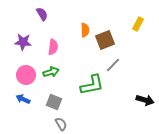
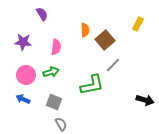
brown square: rotated 18 degrees counterclockwise
pink semicircle: moved 3 px right
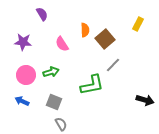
brown square: moved 1 px up
pink semicircle: moved 6 px right, 3 px up; rotated 140 degrees clockwise
blue arrow: moved 1 px left, 2 px down
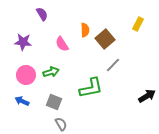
green L-shape: moved 1 px left, 3 px down
black arrow: moved 2 px right, 4 px up; rotated 48 degrees counterclockwise
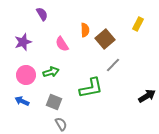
purple star: rotated 24 degrees counterclockwise
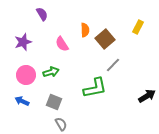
yellow rectangle: moved 3 px down
green L-shape: moved 4 px right
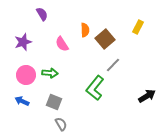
green arrow: moved 1 px left, 1 px down; rotated 21 degrees clockwise
green L-shape: rotated 140 degrees clockwise
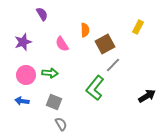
brown square: moved 5 px down; rotated 12 degrees clockwise
blue arrow: rotated 16 degrees counterclockwise
